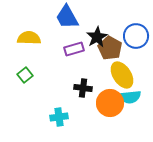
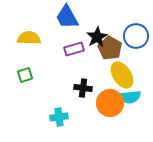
green square: rotated 21 degrees clockwise
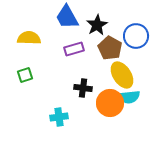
black star: moved 12 px up
cyan semicircle: moved 1 px left
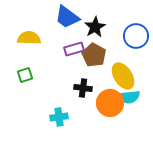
blue trapezoid: rotated 24 degrees counterclockwise
black star: moved 2 px left, 2 px down
brown pentagon: moved 16 px left, 7 px down
yellow ellipse: moved 1 px right, 1 px down
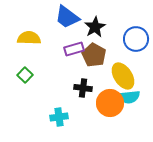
blue circle: moved 3 px down
green square: rotated 28 degrees counterclockwise
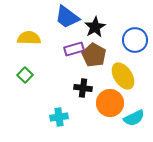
blue circle: moved 1 px left, 1 px down
cyan semicircle: moved 5 px right, 21 px down; rotated 20 degrees counterclockwise
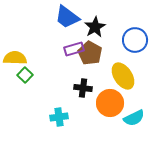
yellow semicircle: moved 14 px left, 20 px down
brown pentagon: moved 4 px left, 2 px up
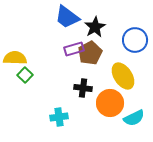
brown pentagon: rotated 15 degrees clockwise
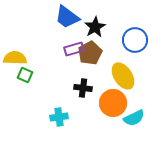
green square: rotated 21 degrees counterclockwise
orange circle: moved 3 px right
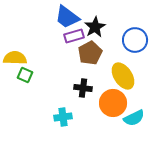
purple rectangle: moved 13 px up
cyan cross: moved 4 px right
